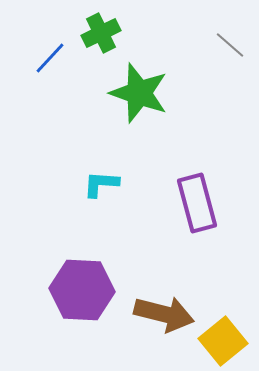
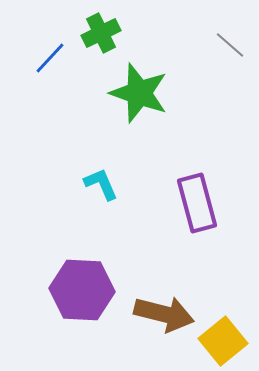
cyan L-shape: rotated 63 degrees clockwise
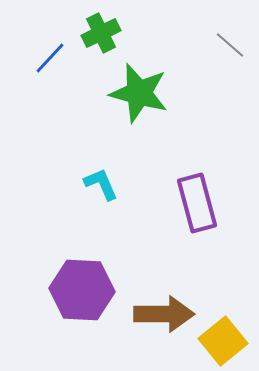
green star: rotated 4 degrees counterclockwise
brown arrow: rotated 14 degrees counterclockwise
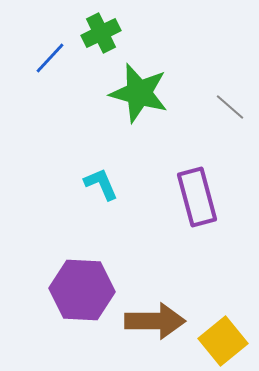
gray line: moved 62 px down
purple rectangle: moved 6 px up
brown arrow: moved 9 px left, 7 px down
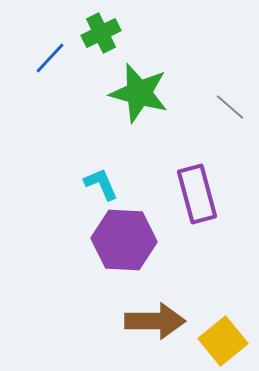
purple rectangle: moved 3 px up
purple hexagon: moved 42 px right, 50 px up
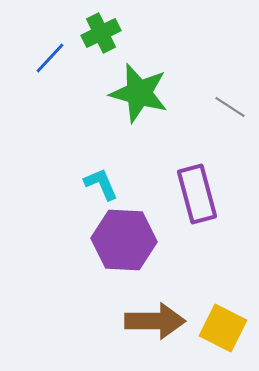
gray line: rotated 8 degrees counterclockwise
yellow square: moved 13 px up; rotated 24 degrees counterclockwise
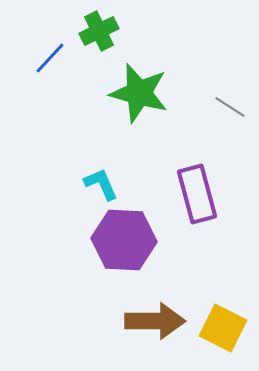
green cross: moved 2 px left, 2 px up
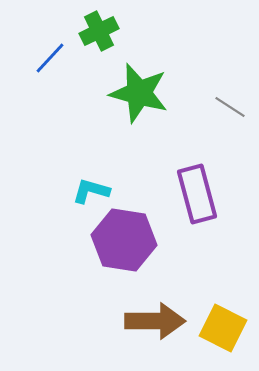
cyan L-shape: moved 10 px left, 7 px down; rotated 51 degrees counterclockwise
purple hexagon: rotated 6 degrees clockwise
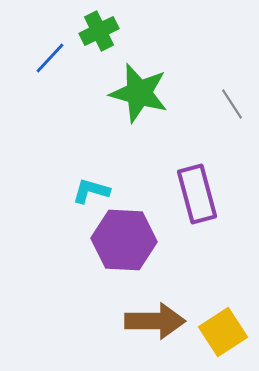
gray line: moved 2 px right, 3 px up; rotated 24 degrees clockwise
purple hexagon: rotated 6 degrees counterclockwise
yellow square: moved 4 px down; rotated 30 degrees clockwise
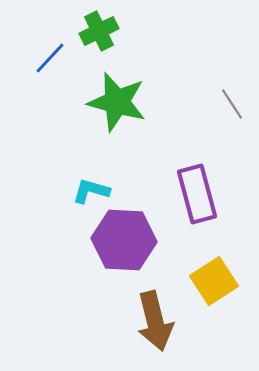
green star: moved 22 px left, 9 px down
brown arrow: rotated 76 degrees clockwise
yellow square: moved 9 px left, 51 px up
